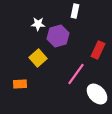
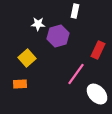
yellow square: moved 11 px left
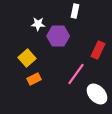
purple hexagon: rotated 15 degrees clockwise
orange rectangle: moved 14 px right, 5 px up; rotated 24 degrees counterclockwise
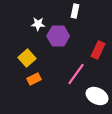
white ellipse: moved 2 px down; rotated 20 degrees counterclockwise
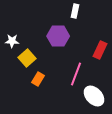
white star: moved 26 px left, 17 px down
red rectangle: moved 2 px right
pink line: rotated 15 degrees counterclockwise
orange rectangle: moved 4 px right; rotated 32 degrees counterclockwise
white ellipse: moved 3 px left; rotated 20 degrees clockwise
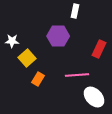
red rectangle: moved 1 px left, 1 px up
pink line: moved 1 px right, 1 px down; rotated 65 degrees clockwise
white ellipse: moved 1 px down
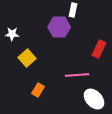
white rectangle: moved 2 px left, 1 px up
purple hexagon: moved 1 px right, 9 px up
white star: moved 7 px up
orange rectangle: moved 11 px down
white ellipse: moved 2 px down
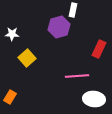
purple hexagon: rotated 15 degrees counterclockwise
pink line: moved 1 px down
orange rectangle: moved 28 px left, 7 px down
white ellipse: rotated 40 degrees counterclockwise
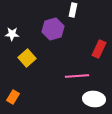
purple hexagon: moved 6 px left, 2 px down
orange rectangle: moved 3 px right
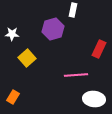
pink line: moved 1 px left, 1 px up
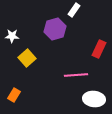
white rectangle: moved 1 px right; rotated 24 degrees clockwise
purple hexagon: moved 2 px right
white star: moved 2 px down
orange rectangle: moved 1 px right, 2 px up
